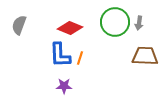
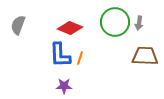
gray semicircle: moved 1 px left
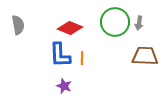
gray semicircle: rotated 150 degrees clockwise
orange line: moved 2 px right; rotated 16 degrees counterclockwise
purple star: rotated 21 degrees clockwise
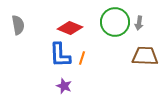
orange line: rotated 16 degrees clockwise
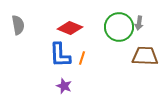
green circle: moved 4 px right, 5 px down
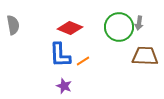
gray semicircle: moved 5 px left
orange line: moved 1 px right, 3 px down; rotated 40 degrees clockwise
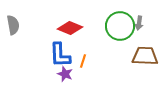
green circle: moved 1 px right, 1 px up
orange line: rotated 40 degrees counterclockwise
purple star: moved 1 px right, 12 px up
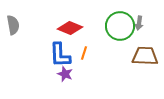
orange line: moved 1 px right, 8 px up
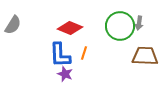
gray semicircle: rotated 42 degrees clockwise
